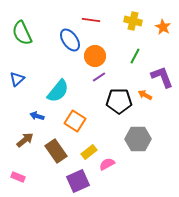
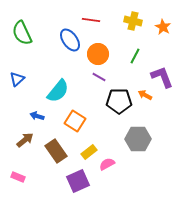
orange circle: moved 3 px right, 2 px up
purple line: rotated 64 degrees clockwise
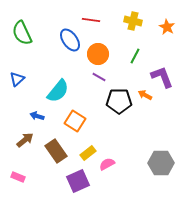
orange star: moved 4 px right
gray hexagon: moved 23 px right, 24 px down
yellow rectangle: moved 1 px left, 1 px down
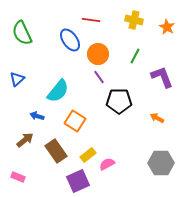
yellow cross: moved 1 px right, 1 px up
purple line: rotated 24 degrees clockwise
orange arrow: moved 12 px right, 23 px down
yellow rectangle: moved 2 px down
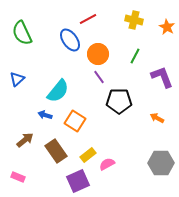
red line: moved 3 px left, 1 px up; rotated 36 degrees counterclockwise
blue arrow: moved 8 px right, 1 px up
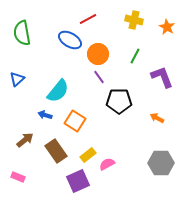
green semicircle: rotated 15 degrees clockwise
blue ellipse: rotated 25 degrees counterclockwise
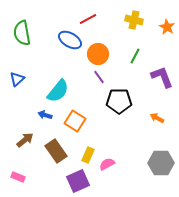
yellow rectangle: rotated 28 degrees counterclockwise
